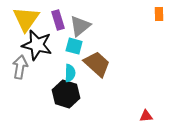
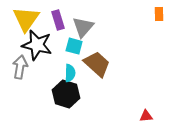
gray triangle: moved 3 px right, 1 px down; rotated 10 degrees counterclockwise
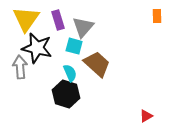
orange rectangle: moved 2 px left, 2 px down
black star: moved 3 px down
gray arrow: rotated 15 degrees counterclockwise
cyan semicircle: rotated 24 degrees counterclockwise
red triangle: rotated 24 degrees counterclockwise
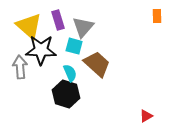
yellow triangle: moved 3 px right, 7 px down; rotated 24 degrees counterclockwise
black star: moved 4 px right, 2 px down; rotated 12 degrees counterclockwise
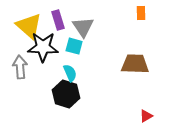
orange rectangle: moved 16 px left, 3 px up
gray triangle: rotated 15 degrees counterclockwise
black star: moved 2 px right, 3 px up
brown trapezoid: moved 38 px right; rotated 40 degrees counterclockwise
